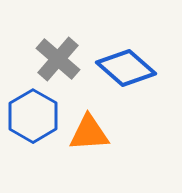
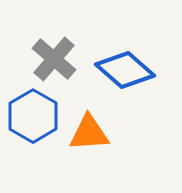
gray cross: moved 4 px left
blue diamond: moved 1 px left, 2 px down
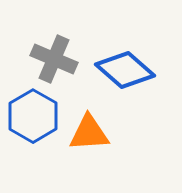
gray cross: rotated 18 degrees counterclockwise
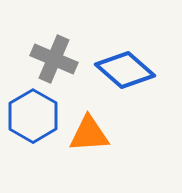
orange triangle: moved 1 px down
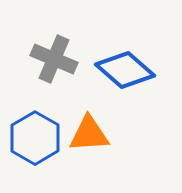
blue hexagon: moved 2 px right, 22 px down
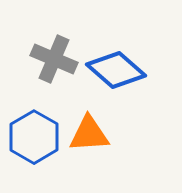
blue diamond: moved 9 px left
blue hexagon: moved 1 px left, 1 px up
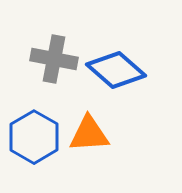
gray cross: rotated 12 degrees counterclockwise
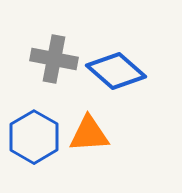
blue diamond: moved 1 px down
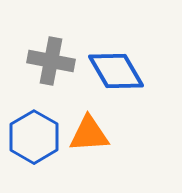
gray cross: moved 3 px left, 2 px down
blue diamond: rotated 18 degrees clockwise
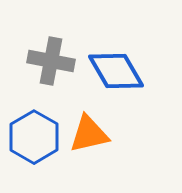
orange triangle: rotated 9 degrees counterclockwise
